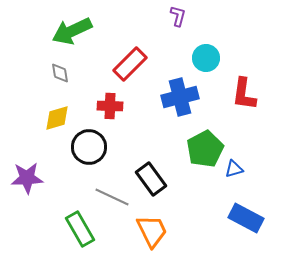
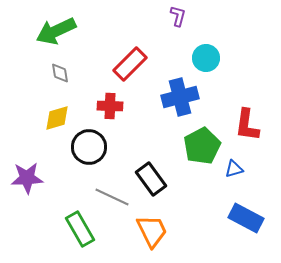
green arrow: moved 16 px left
red L-shape: moved 3 px right, 31 px down
green pentagon: moved 3 px left, 3 px up
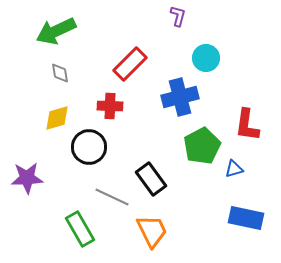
blue rectangle: rotated 16 degrees counterclockwise
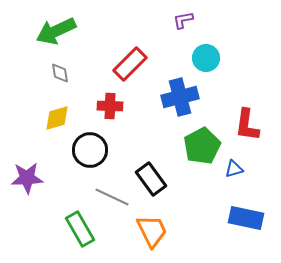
purple L-shape: moved 5 px right, 4 px down; rotated 115 degrees counterclockwise
black circle: moved 1 px right, 3 px down
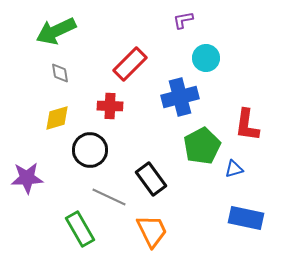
gray line: moved 3 px left
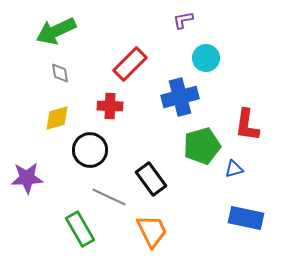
green pentagon: rotated 12 degrees clockwise
